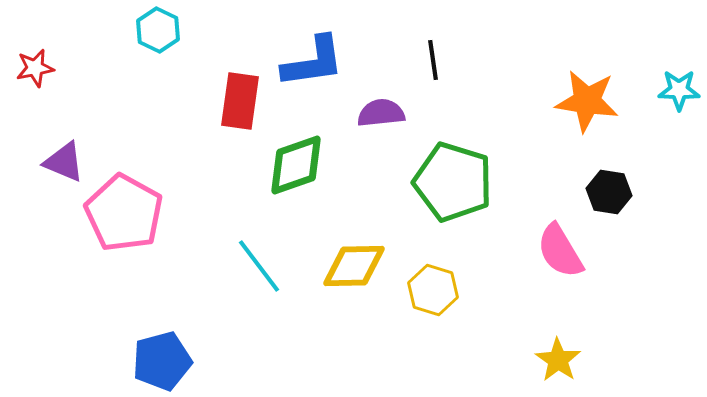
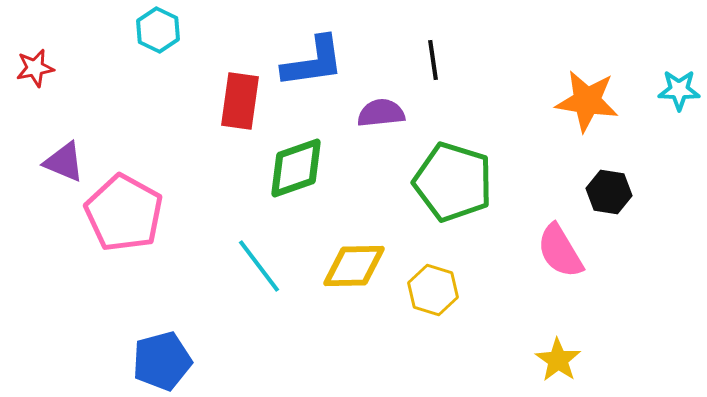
green diamond: moved 3 px down
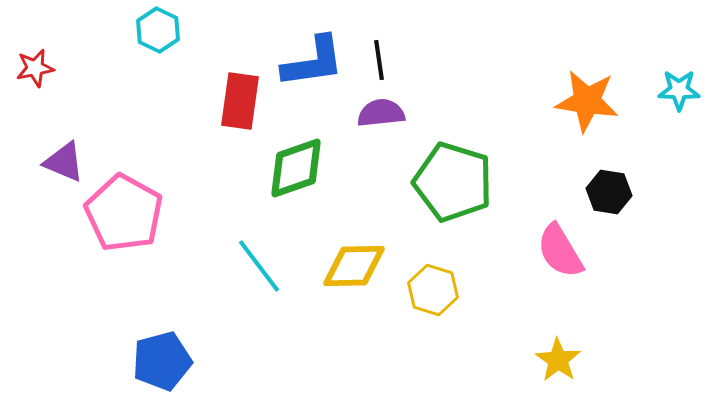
black line: moved 54 px left
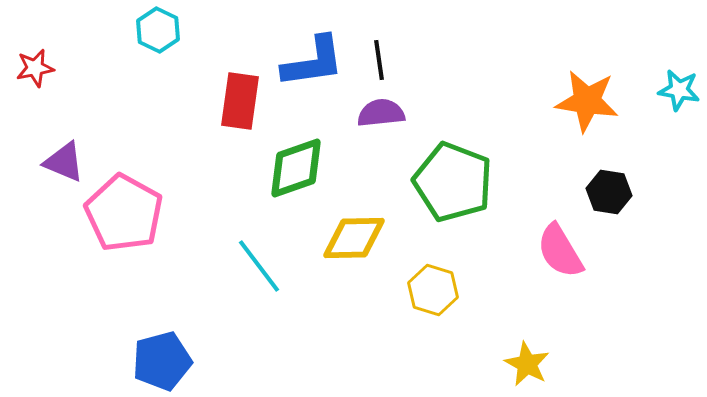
cyan star: rotated 9 degrees clockwise
green pentagon: rotated 4 degrees clockwise
yellow diamond: moved 28 px up
yellow star: moved 31 px left, 4 px down; rotated 6 degrees counterclockwise
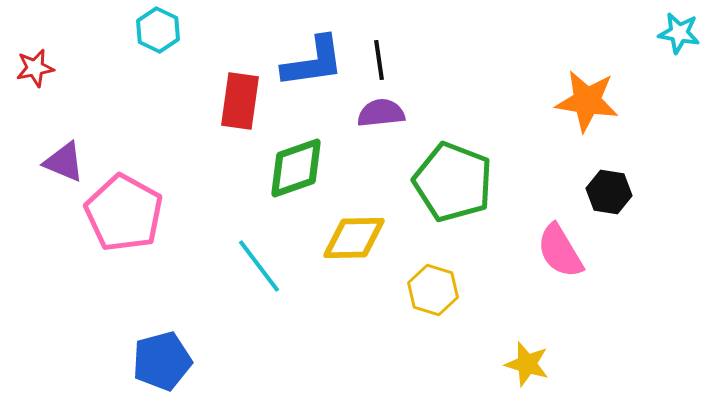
cyan star: moved 57 px up
yellow star: rotated 12 degrees counterclockwise
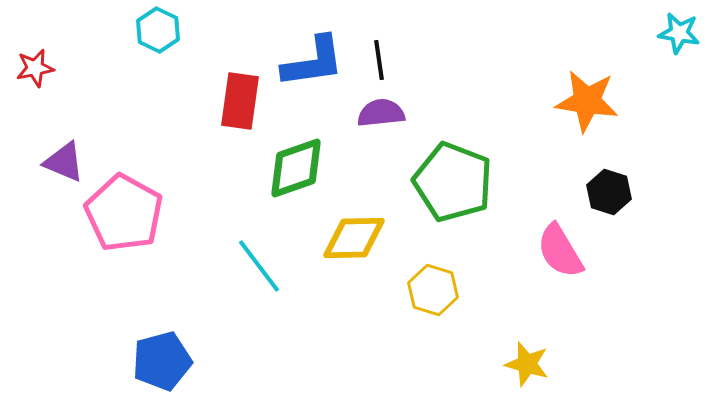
black hexagon: rotated 9 degrees clockwise
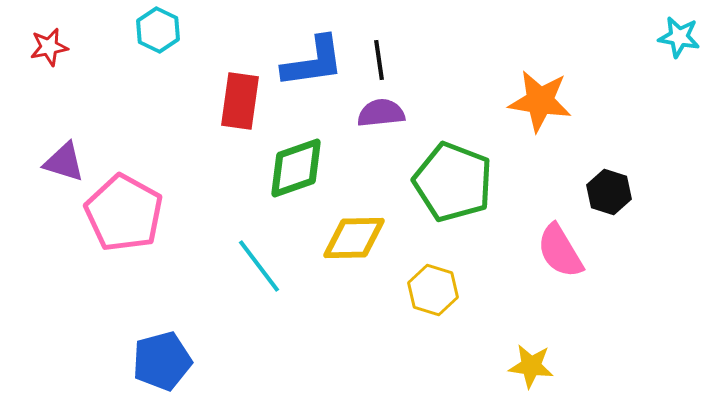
cyan star: moved 4 px down
red star: moved 14 px right, 21 px up
orange star: moved 47 px left
purple triangle: rotated 6 degrees counterclockwise
yellow star: moved 4 px right, 2 px down; rotated 9 degrees counterclockwise
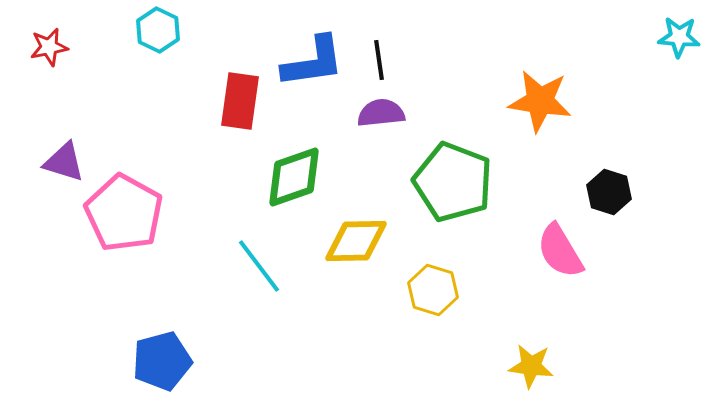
cyan star: rotated 6 degrees counterclockwise
green diamond: moved 2 px left, 9 px down
yellow diamond: moved 2 px right, 3 px down
